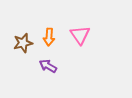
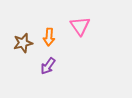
pink triangle: moved 9 px up
purple arrow: rotated 84 degrees counterclockwise
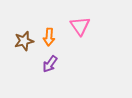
brown star: moved 1 px right, 2 px up
purple arrow: moved 2 px right, 2 px up
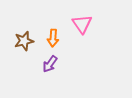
pink triangle: moved 2 px right, 2 px up
orange arrow: moved 4 px right, 1 px down
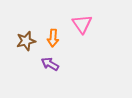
brown star: moved 2 px right
purple arrow: rotated 84 degrees clockwise
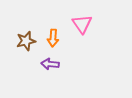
purple arrow: rotated 24 degrees counterclockwise
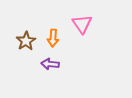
brown star: rotated 18 degrees counterclockwise
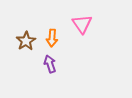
orange arrow: moved 1 px left
purple arrow: rotated 66 degrees clockwise
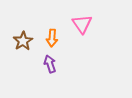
brown star: moved 3 px left
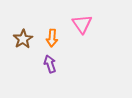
brown star: moved 2 px up
